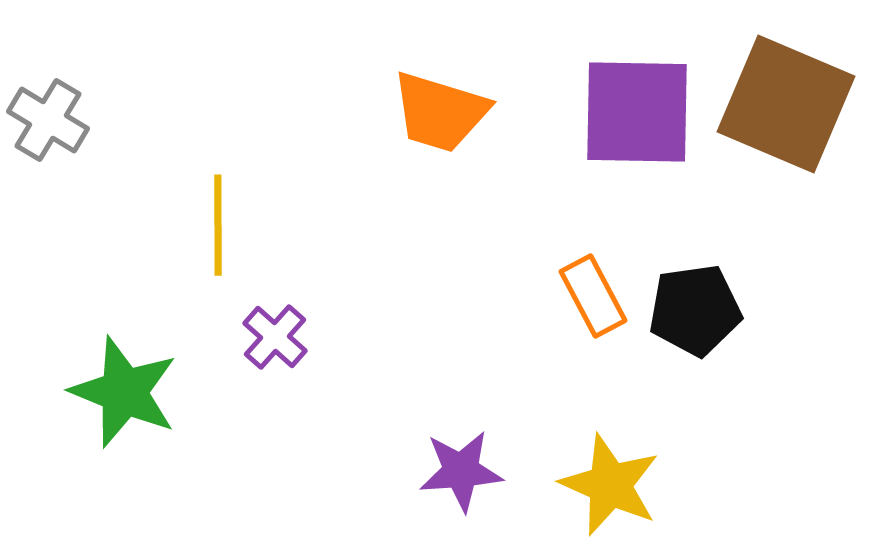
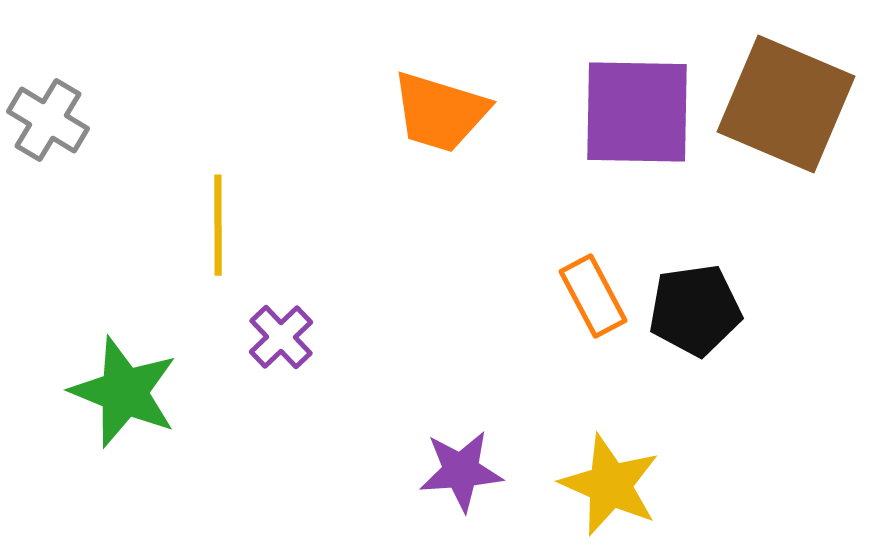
purple cross: moved 6 px right; rotated 4 degrees clockwise
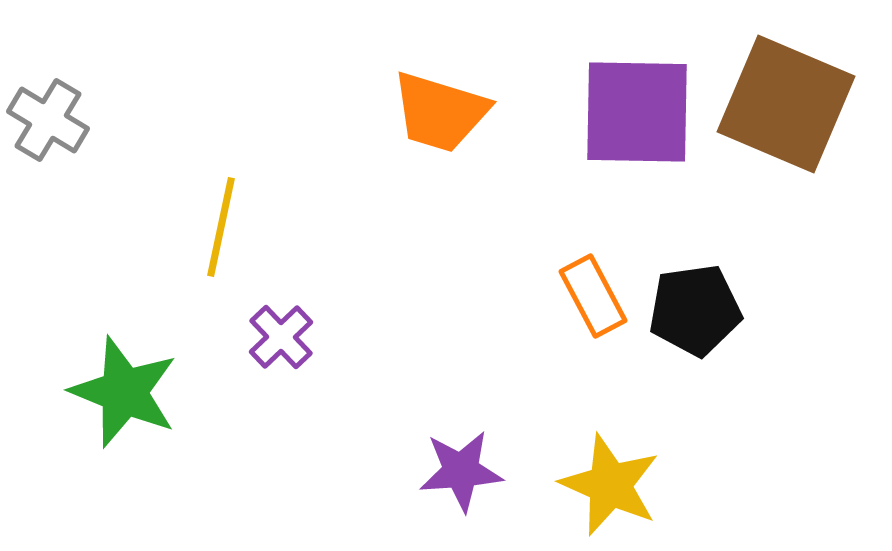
yellow line: moved 3 px right, 2 px down; rotated 12 degrees clockwise
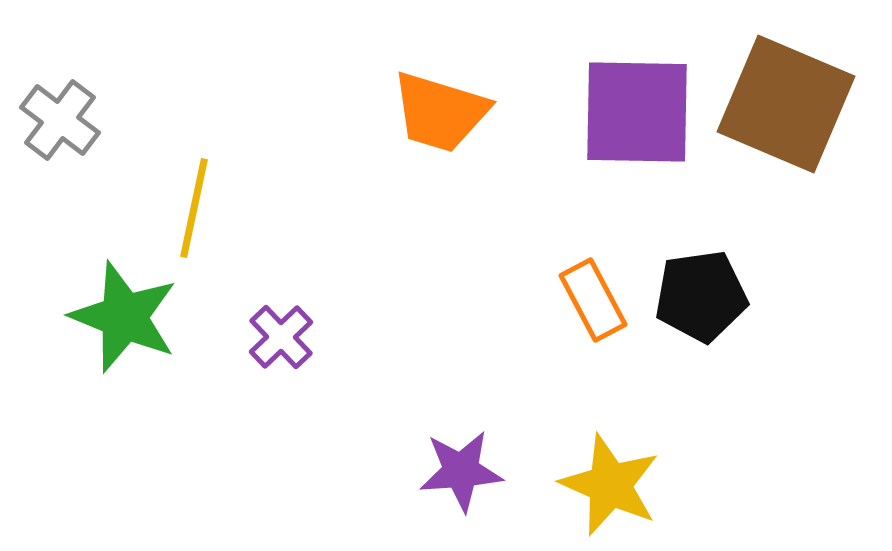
gray cross: moved 12 px right; rotated 6 degrees clockwise
yellow line: moved 27 px left, 19 px up
orange rectangle: moved 4 px down
black pentagon: moved 6 px right, 14 px up
green star: moved 75 px up
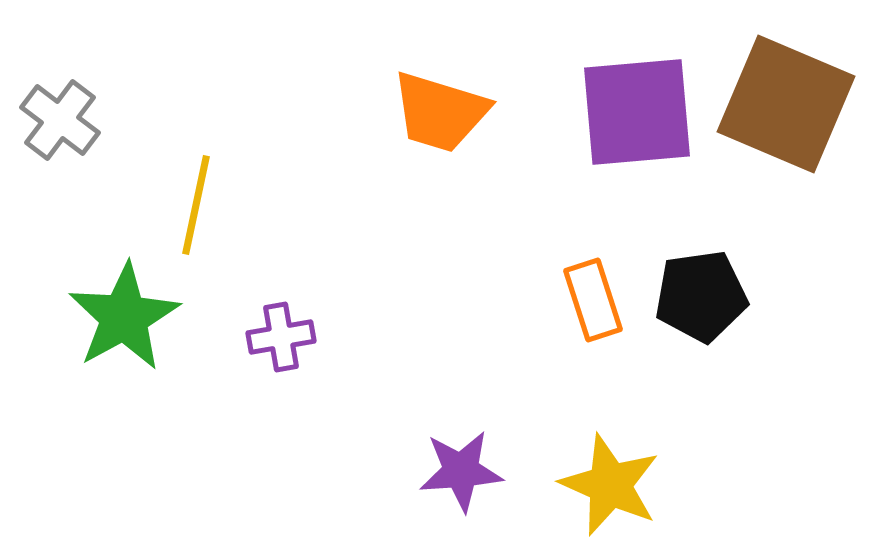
purple square: rotated 6 degrees counterclockwise
yellow line: moved 2 px right, 3 px up
orange rectangle: rotated 10 degrees clockwise
green star: rotated 21 degrees clockwise
purple cross: rotated 34 degrees clockwise
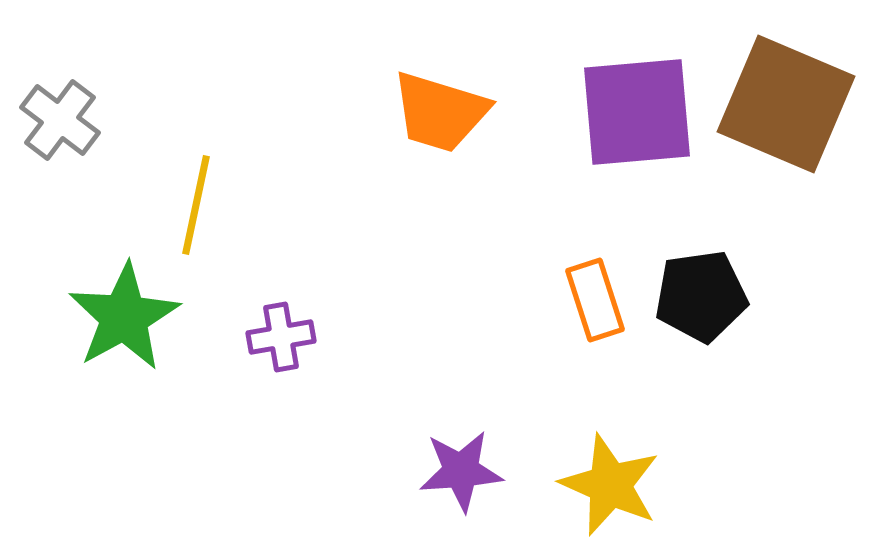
orange rectangle: moved 2 px right
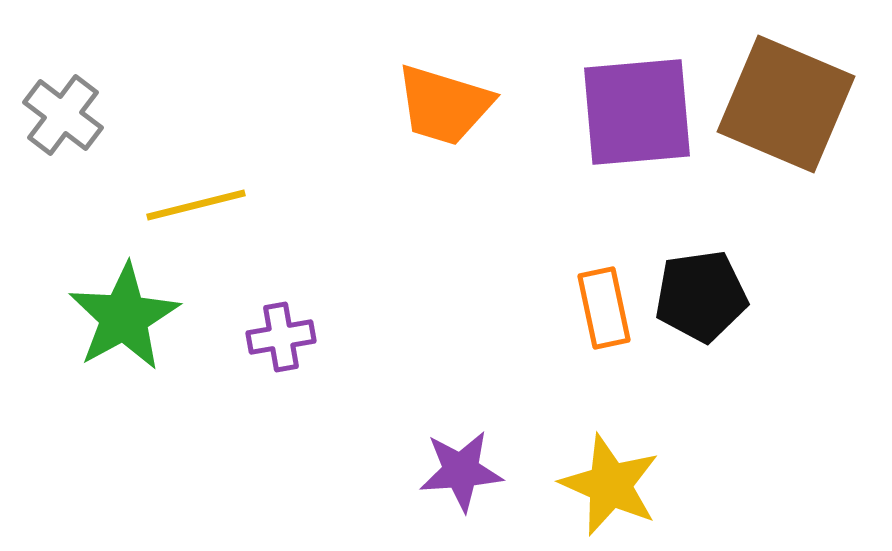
orange trapezoid: moved 4 px right, 7 px up
gray cross: moved 3 px right, 5 px up
yellow line: rotated 64 degrees clockwise
orange rectangle: moved 9 px right, 8 px down; rotated 6 degrees clockwise
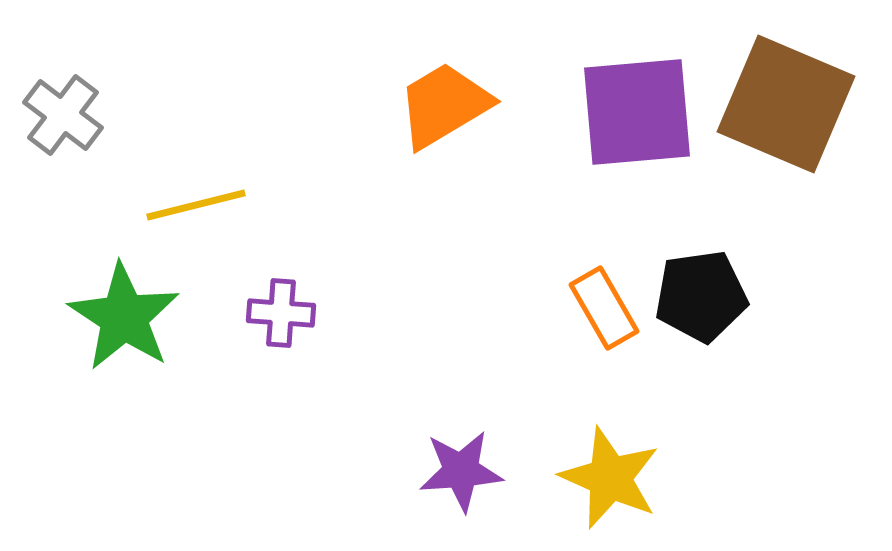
orange trapezoid: rotated 132 degrees clockwise
orange rectangle: rotated 18 degrees counterclockwise
green star: rotated 10 degrees counterclockwise
purple cross: moved 24 px up; rotated 14 degrees clockwise
yellow star: moved 7 px up
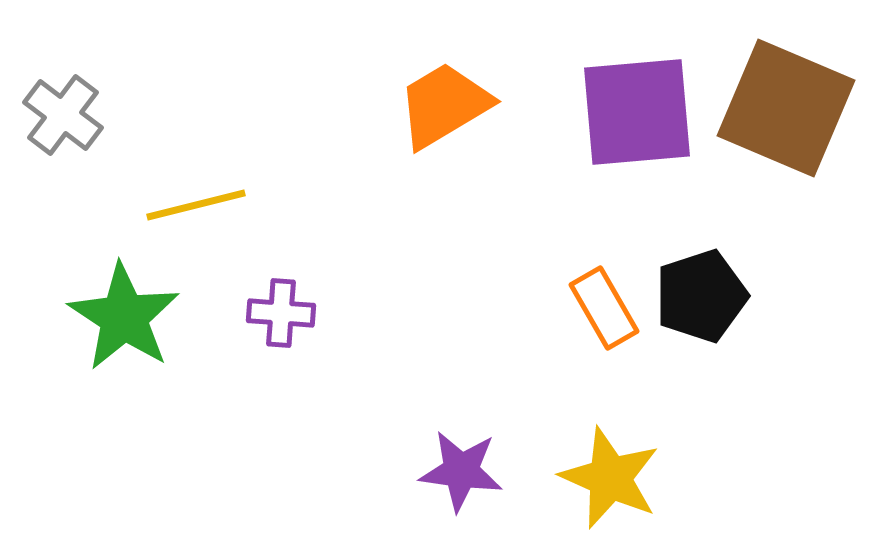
brown square: moved 4 px down
black pentagon: rotated 10 degrees counterclockwise
purple star: rotated 12 degrees clockwise
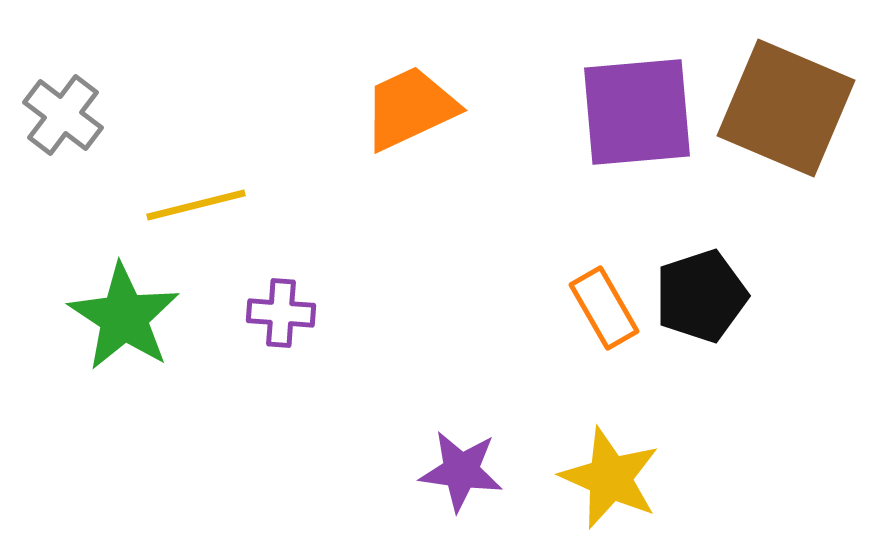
orange trapezoid: moved 34 px left, 3 px down; rotated 6 degrees clockwise
